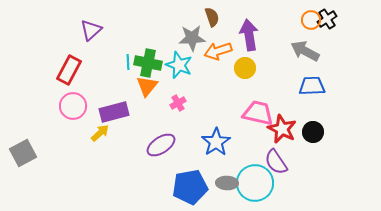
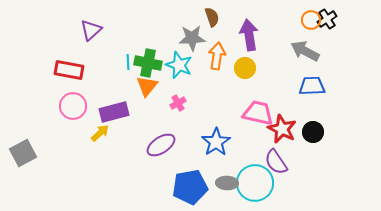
orange arrow: moved 1 px left, 5 px down; rotated 116 degrees clockwise
red rectangle: rotated 72 degrees clockwise
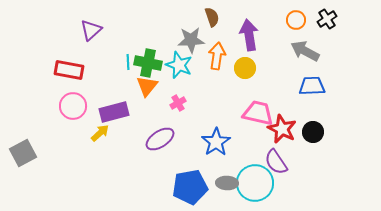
orange circle: moved 15 px left
gray star: moved 1 px left, 2 px down
purple ellipse: moved 1 px left, 6 px up
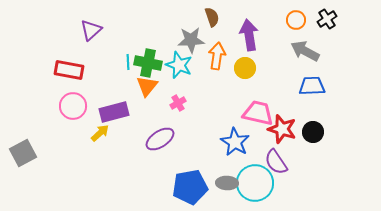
red star: rotated 8 degrees counterclockwise
blue star: moved 19 px right; rotated 8 degrees counterclockwise
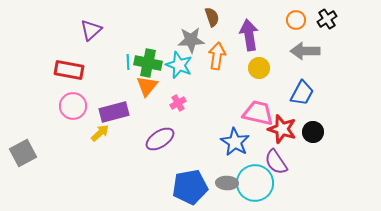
gray arrow: rotated 28 degrees counterclockwise
yellow circle: moved 14 px right
blue trapezoid: moved 10 px left, 7 px down; rotated 120 degrees clockwise
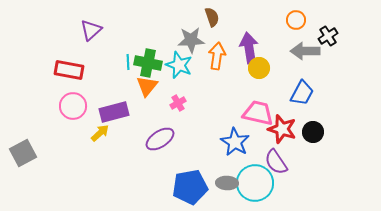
black cross: moved 1 px right, 17 px down
purple arrow: moved 13 px down
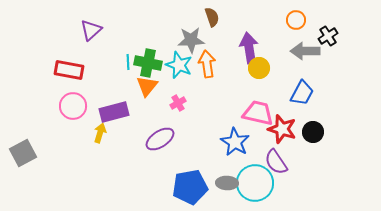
orange arrow: moved 10 px left, 8 px down; rotated 16 degrees counterclockwise
yellow arrow: rotated 30 degrees counterclockwise
